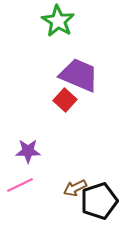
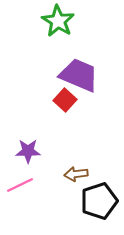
brown arrow: moved 1 px right, 14 px up; rotated 20 degrees clockwise
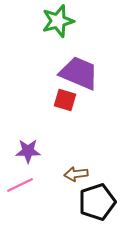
green star: rotated 24 degrees clockwise
purple trapezoid: moved 2 px up
red square: rotated 25 degrees counterclockwise
black pentagon: moved 2 px left, 1 px down
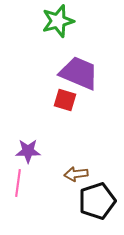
pink line: moved 2 px left, 2 px up; rotated 56 degrees counterclockwise
black pentagon: moved 1 px up
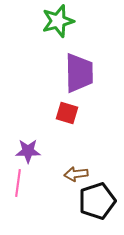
purple trapezoid: rotated 66 degrees clockwise
red square: moved 2 px right, 13 px down
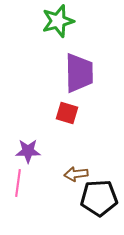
black pentagon: moved 2 px right, 3 px up; rotated 15 degrees clockwise
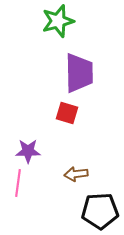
black pentagon: moved 1 px right, 13 px down
